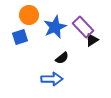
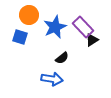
blue square: rotated 35 degrees clockwise
blue arrow: rotated 10 degrees clockwise
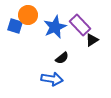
orange circle: moved 1 px left
purple rectangle: moved 3 px left, 2 px up
blue square: moved 5 px left, 11 px up
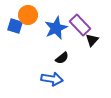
blue star: moved 1 px right, 1 px down
black triangle: rotated 16 degrees counterclockwise
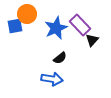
orange circle: moved 1 px left, 1 px up
blue square: rotated 28 degrees counterclockwise
black semicircle: moved 2 px left
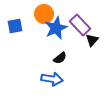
orange circle: moved 17 px right
